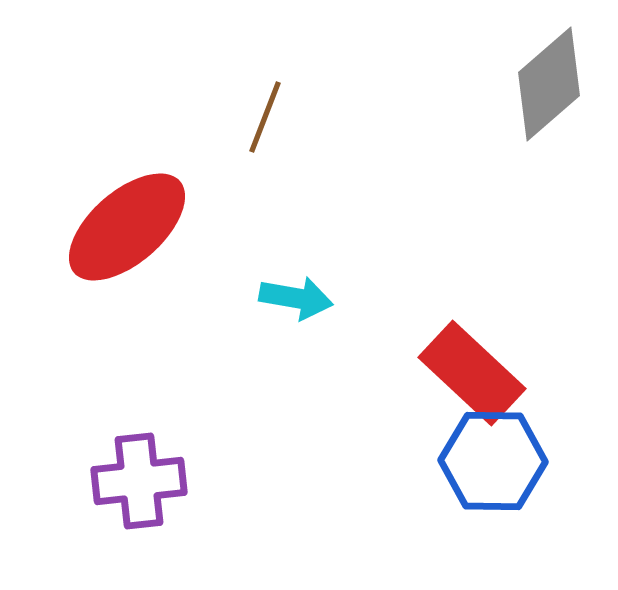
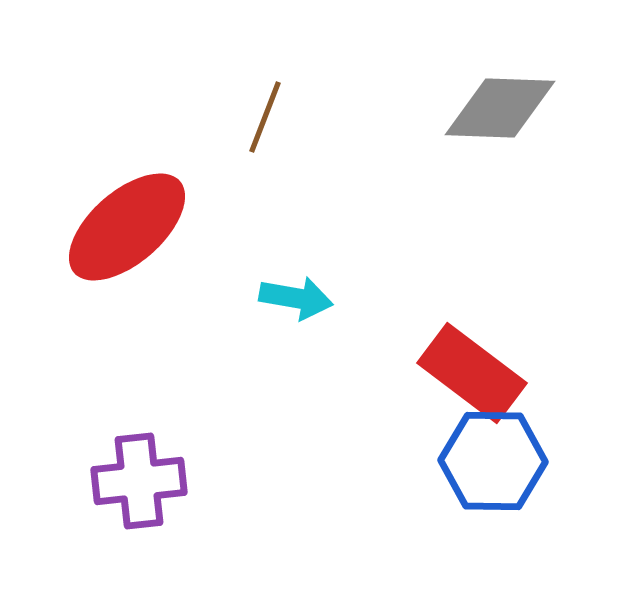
gray diamond: moved 49 px left, 24 px down; rotated 43 degrees clockwise
red rectangle: rotated 6 degrees counterclockwise
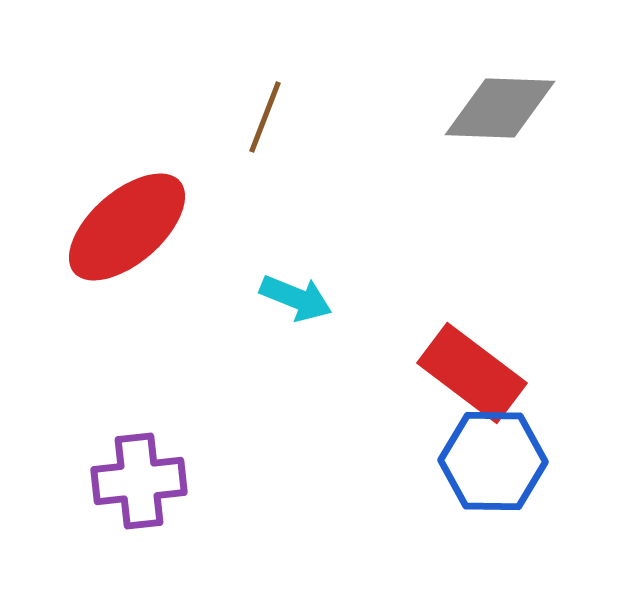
cyan arrow: rotated 12 degrees clockwise
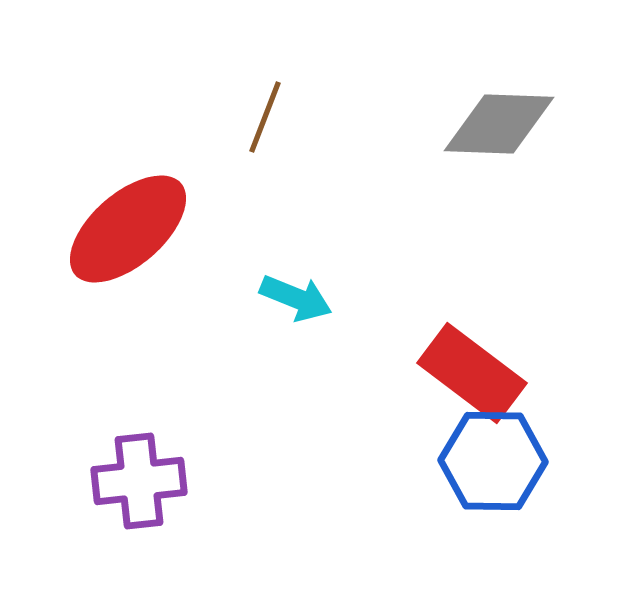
gray diamond: moved 1 px left, 16 px down
red ellipse: moved 1 px right, 2 px down
